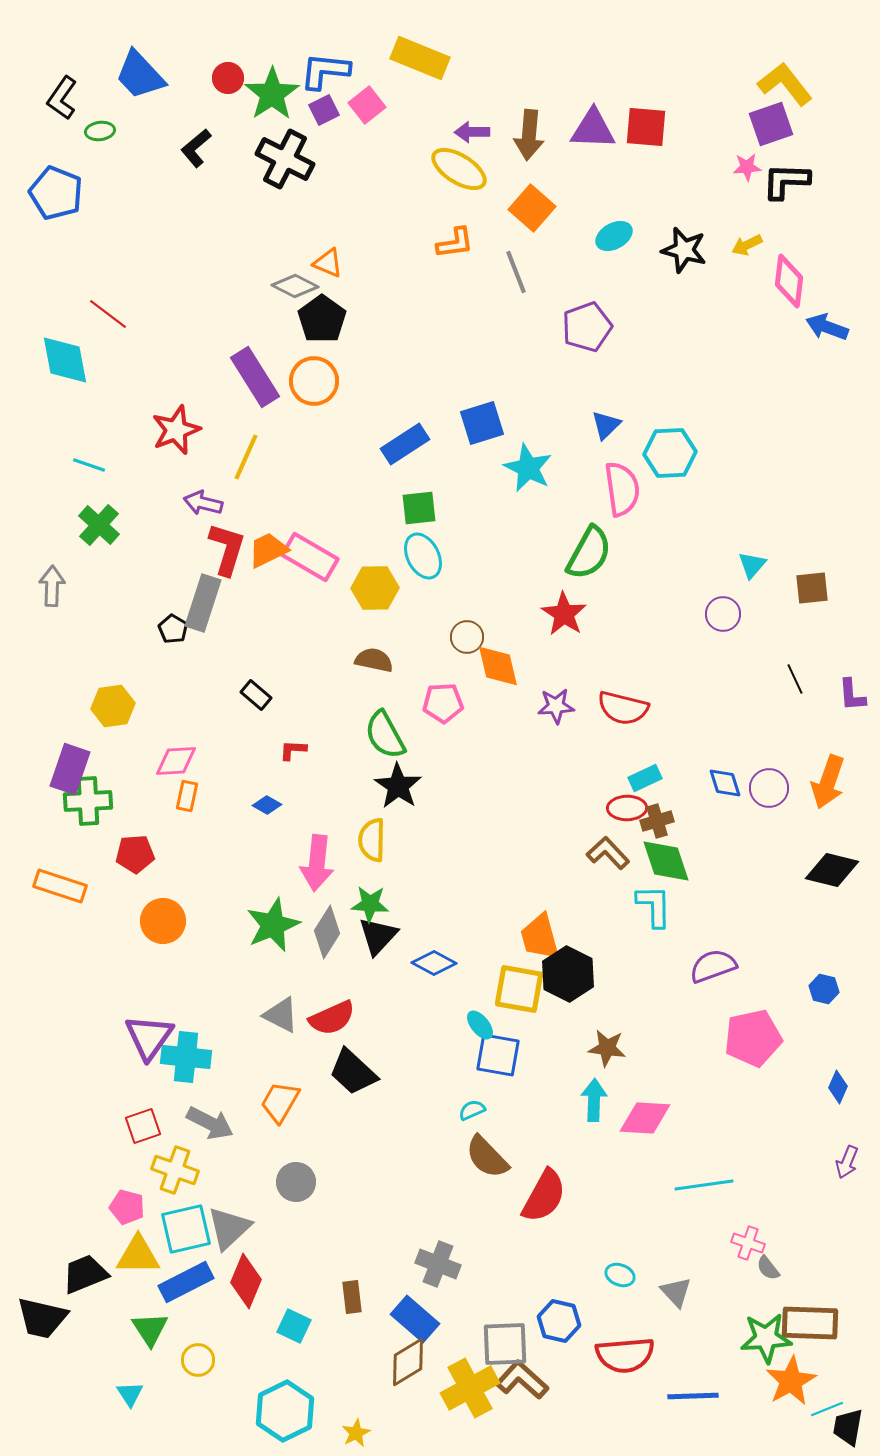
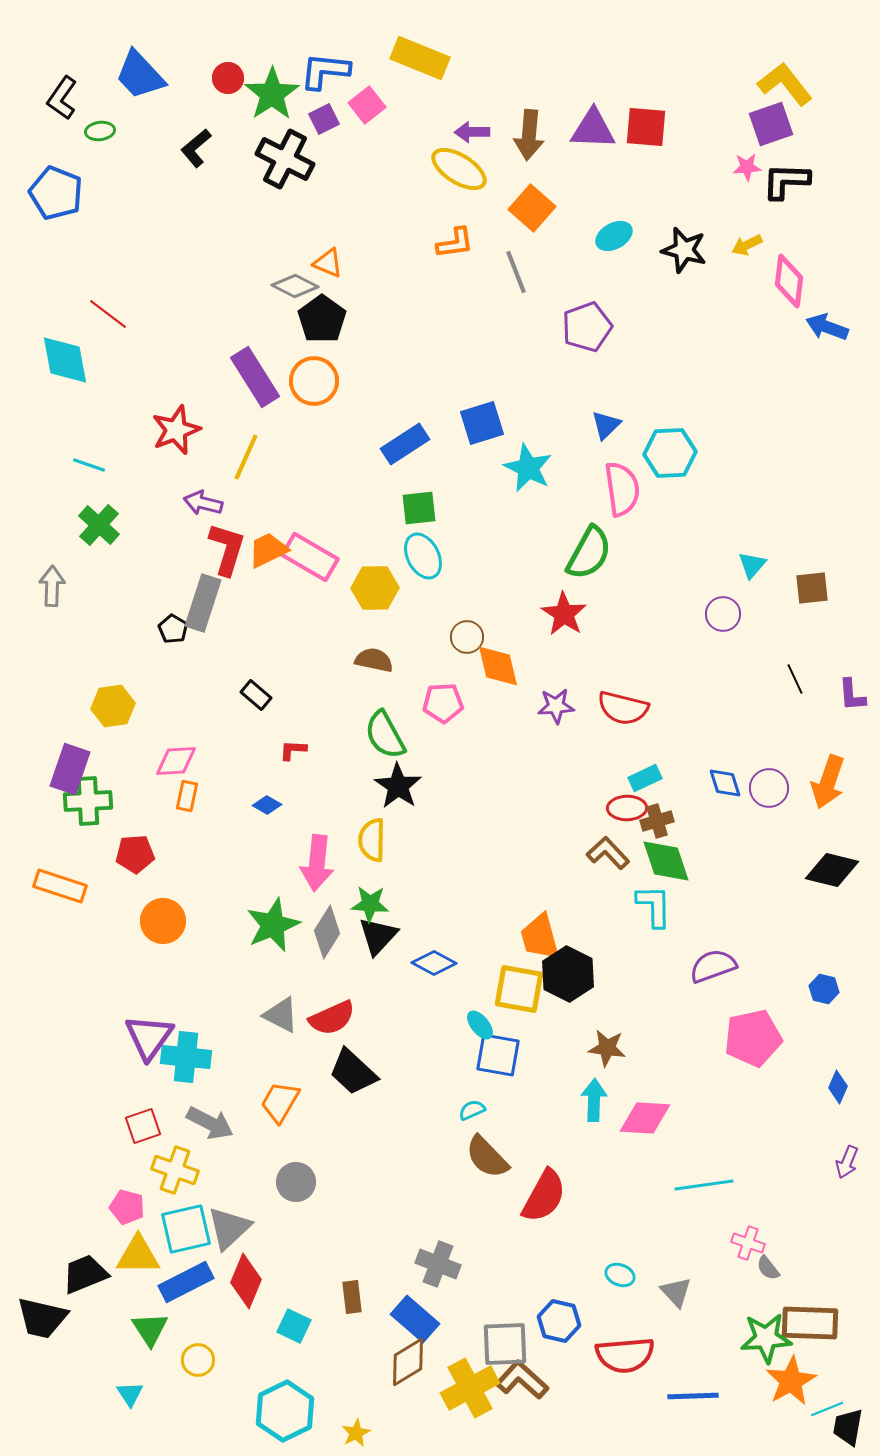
purple square at (324, 110): moved 9 px down
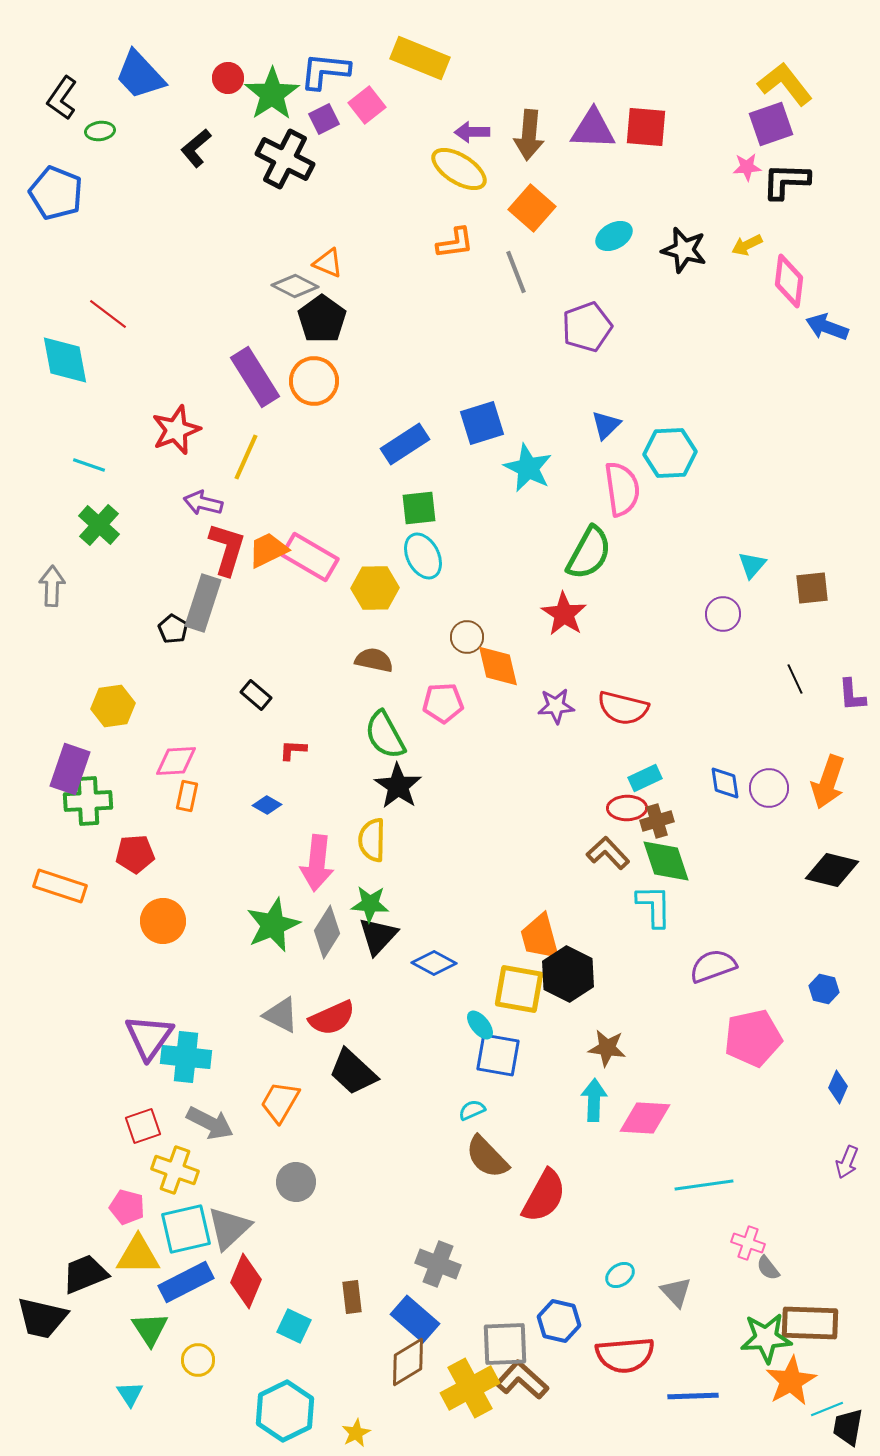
blue diamond at (725, 783): rotated 9 degrees clockwise
cyan ellipse at (620, 1275): rotated 56 degrees counterclockwise
